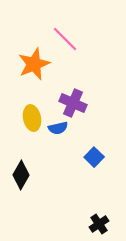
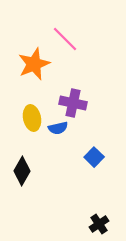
purple cross: rotated 12 degrees counterclockwise
black diamond: moved 1 px right, 4 px up
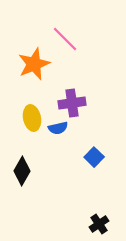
purple cross: moved 1 px left; rotated 20 degrees counterclockwise
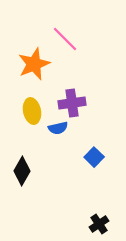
yellow ellipse: moved 7 px up
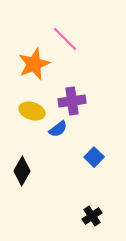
purple cross: moved 2 px up
yellow ellipse: rotated 60 degrees counterclockwise
blue semicircle: moved 1 px down; rotated 24 degrees counterclockwise
black cross: moved 7 px left, 8 px up
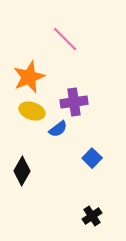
orange star: moved 5 px left, 13 px down
purple cross: moved 2 px right, 1 px down
blue square: moved 2 px left, 1 px down
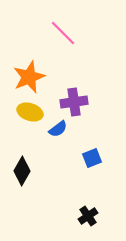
pink line: moved 2 px left, 6 px up
yellow ellipse: moved 2 px left, 1 px down
blue square: rotated 24 degrees clockwise
black cross: moved 4 px left
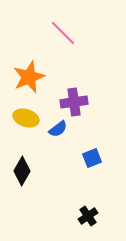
yellow ellipse: moved 4 px left, 6 px down
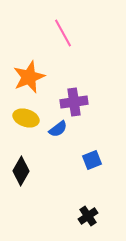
pink line: rotated 16 degrees clockwise
blue square: moved 2 px down
black diamond: moved 1 px left
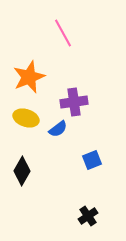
black diamond: moved 1 px right
